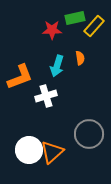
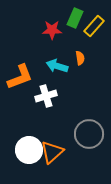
green rectangle: rotated 54 degrees counterclockwise
cyan arrow: rotated 90 degrees clockwise
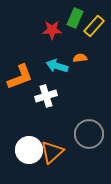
orange semicircle: rotated 88 degrees counterclockwise
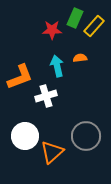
cyan arrow: rotated 60 degrees clockwise
gray circle: moved 3 px left, 2 px down
white circle: moved 4 px left, 14 px up
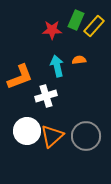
green rectangle: moved 1 px right, 2 px down
orange semicircle: moved 1 px left, 2 px down
white circle: moved 2 px right, 5 px up
orange triangle: moved 16 px up
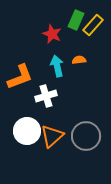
yellow rectangle: moved 1 px left, 1 px up
red star: moved 4 px down; rotated 24 degrees clockwise
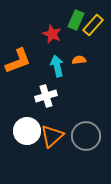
orange L-shape: moved 2 px left, 16 px up
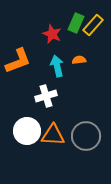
green rectangle: moved 3 px down
orange triangle: moved 1 px right, 1 px up; rotated 45 degrees clockwise
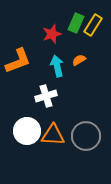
yellow rectangle: rotated 10 degrees counterclockwise
red star: rotated 30 degrees clockwise
orange semicircle: rotated 24 degrees counterclockwise
